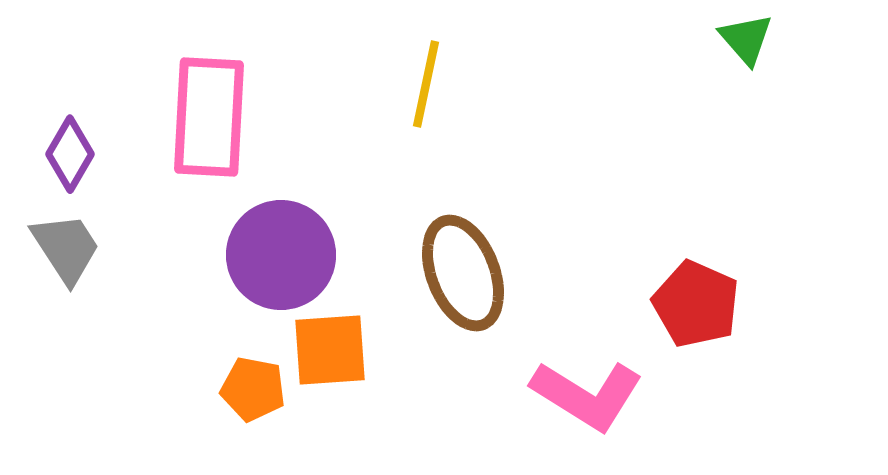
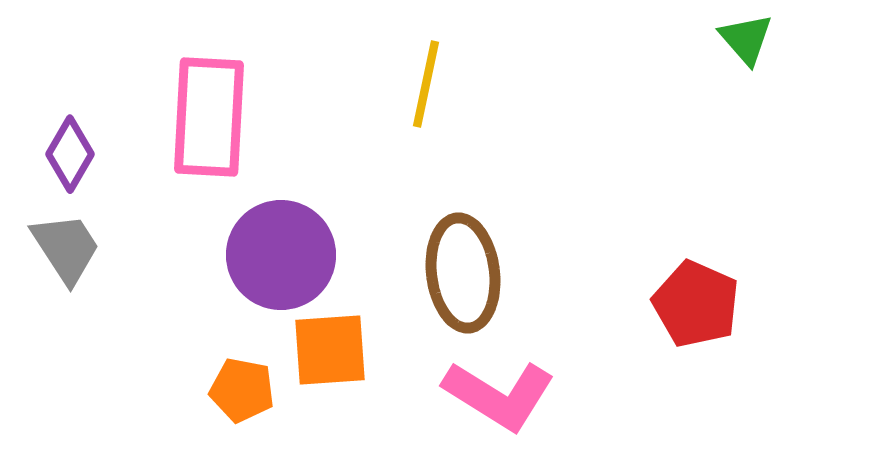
brown ellipse: rotated 14 degrees clockwise
orange pentagon: moved 11 px left, 1 px down
pink L-shape: moved 88 px left
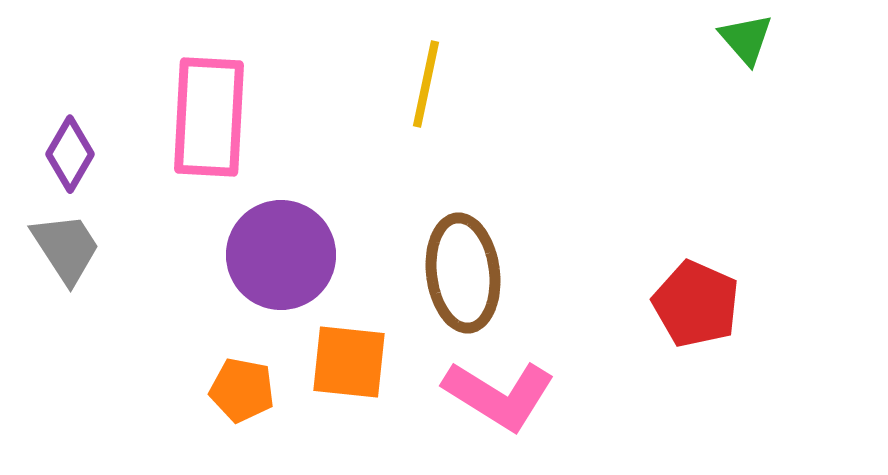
orange square: moved 19 px right, 12 px down; rotated 10 degrees clockwise
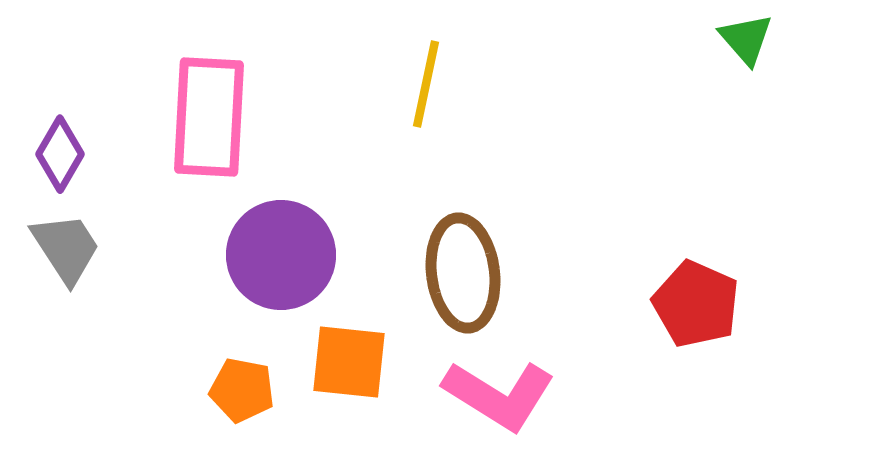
purple diamond: moved 10 px left
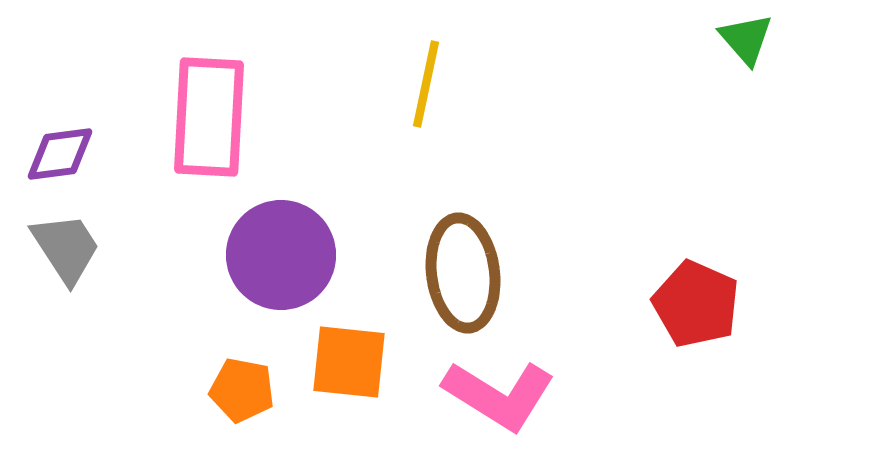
purple diamond: rotated 52 degrees clockwise
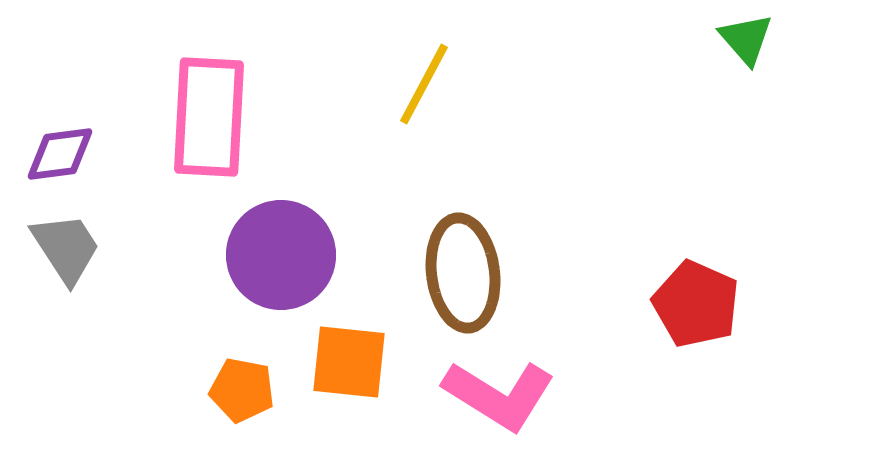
yellow line: moved 2 px left; rotated 16 degrees clockwise
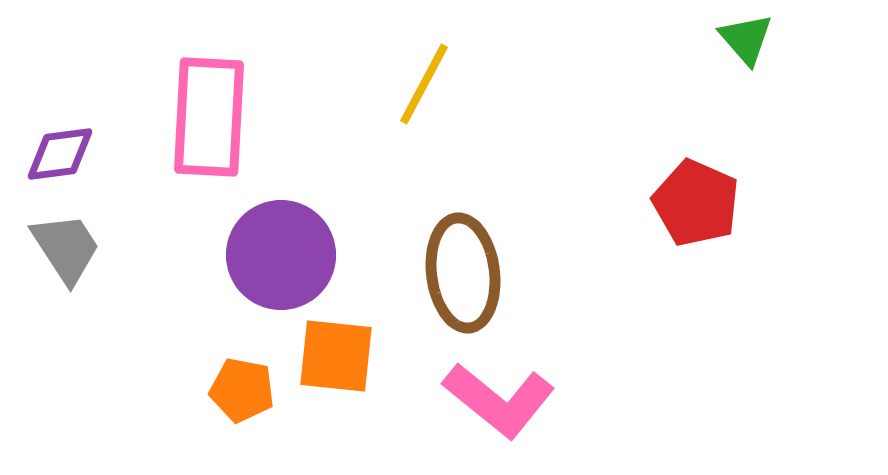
red pentagon: moved 101 px up
orange square: moved 13 px left, 6 px up
pink L-shape: moved 5 px down; rotated 7 degrees clockwise
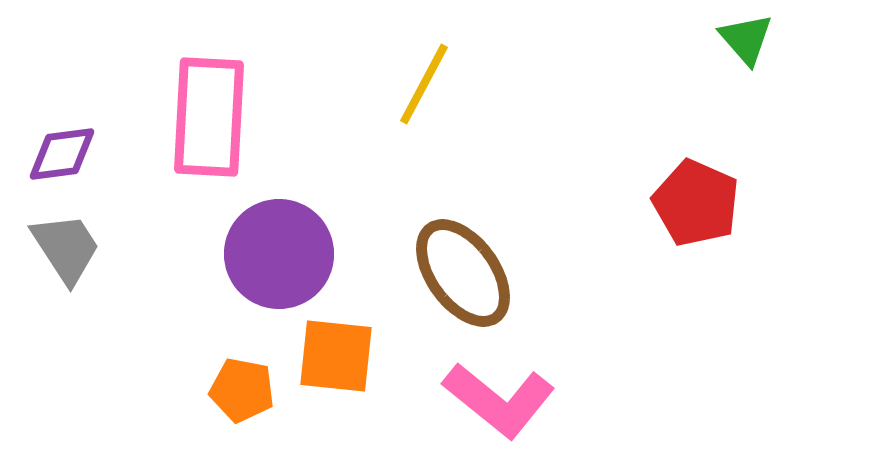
purple diamond: moved 2 px right
purple circle: moved 2 px left, 1 px up
brown ellipse: rotated 29 degrees counterclockwise
